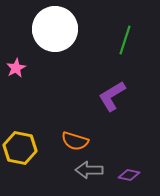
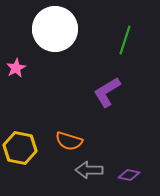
purple L-shape: moved 5 px left, 4 px up
orange semicircle: moved 6 px left
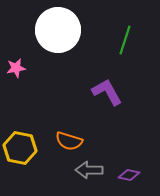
white circle: moved 3 px right, 1 px down
pink star: rotated 18 degrees clockwise
purple L-shape: rotated 92 degrees clockwise
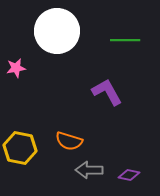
white circle: moved 1 px left, 1 px down
green line: rotated 72 degrees clockwise
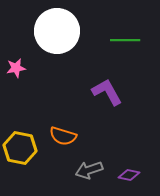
orange semicircle: moved 6 px left, 5 px up
gray arrow: rotated 20 degrees counterclockwise
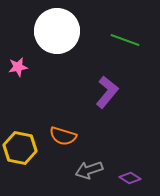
green line: rotated 20 degrees clockwise
pink star: moved 2 px right, 1 px up
purple L-shape: rotated 68 degrees clockwise
purple diamond: moved 1 px right, 3 px down; rotated 20 degrees clockwise
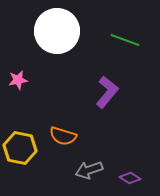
pink star: moved 13 px down
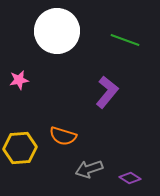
pink star: moved 1 px right
yellow hexagon: rotated 16 degrees counterclockwise
gray arrow: moved 1 px up
